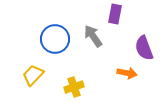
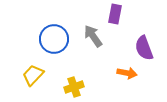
blue circle: moved 1 px left
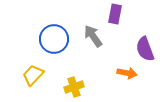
purple semicircle: moved 1 px right, 1 px down
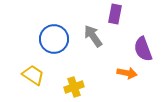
purple semicircle: moved 2 px left
yellow trapezoid: rotated 80 degrees clockwise
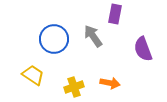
orange arrow: moved 17 px left, 10 px down
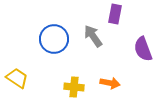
yellow trapezoid: moved 16 px left, 3 px down
yellow cross: rotated 24 degrees clockwise
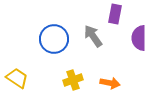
purple semicircle: moved 4 px left, 11 px up; rotated 20 degrees clockwise
yellow cross: moved 1 px left, 7 px up; rotated 24 degrees counterclockwise
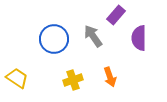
purple rectangle: moved 1 px right, 1 px down; rotated 30 degrees clockwise
orange arrow: moved 6 px up; rotated 60 degrees clockwise
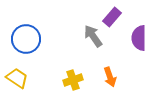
purple rectangle: moved 4 px left, 2 px down
blue circle: moved 28 px left
